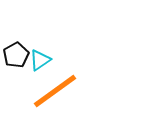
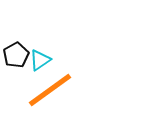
orange line: moved 5 px left, 1 px up
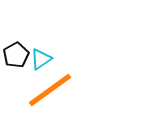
cyan triangle: moved 1 px right, 1 px up
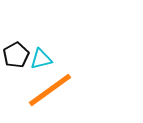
cyan triangle: rotated 20 degrees clockwise
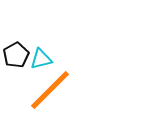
orange line: rotated 9 degrees counterclockwise
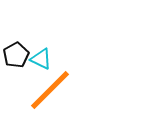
cyan triangle: rotated 40 degrees clockwise
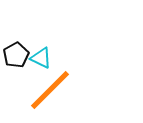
cyan triangle: moved 1 px up
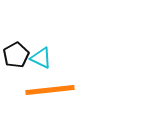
orange line: rotated 39 degrees clockwise
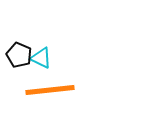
black pentagon: moved 3 px right; rotated 20 degrees counterclockwise
